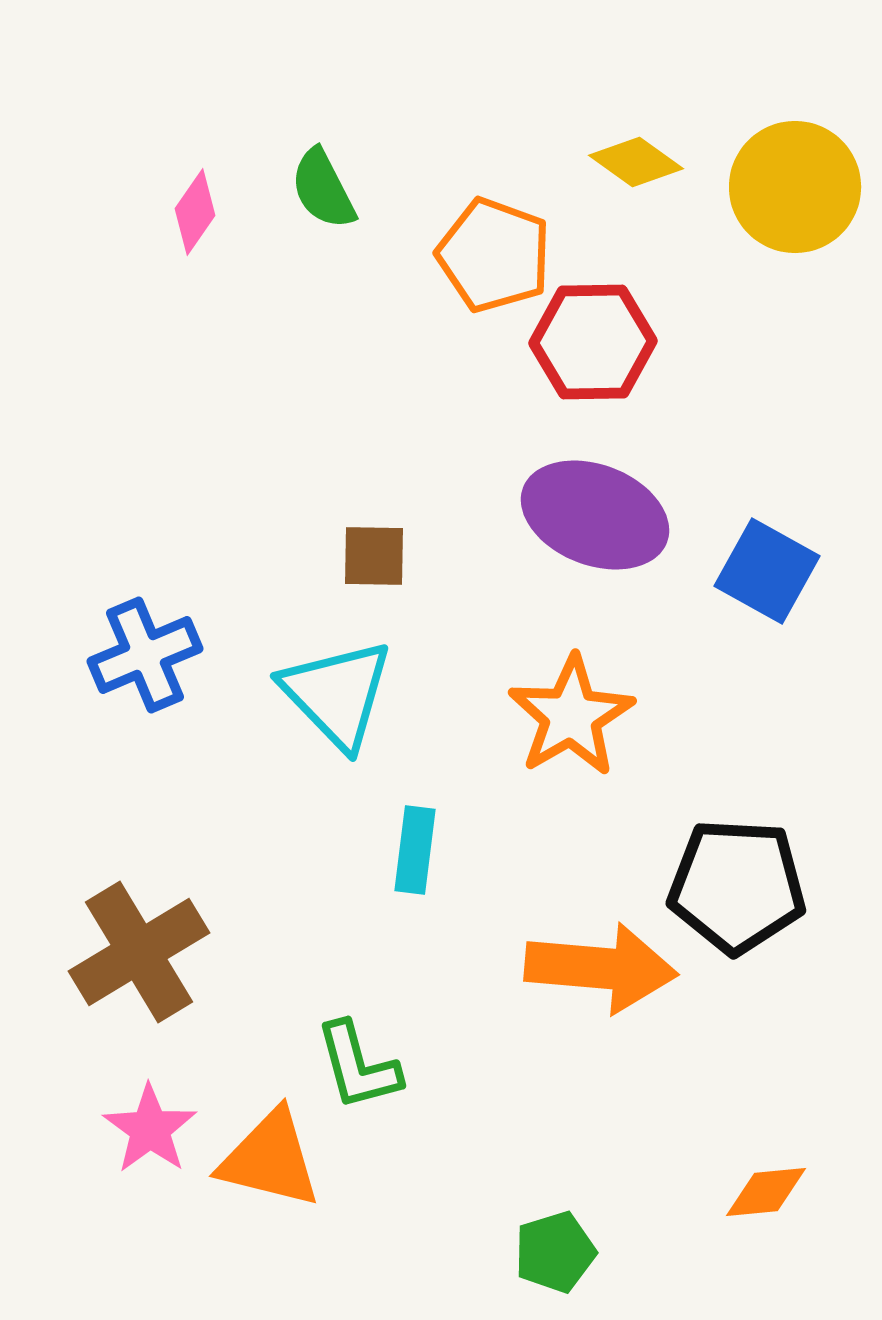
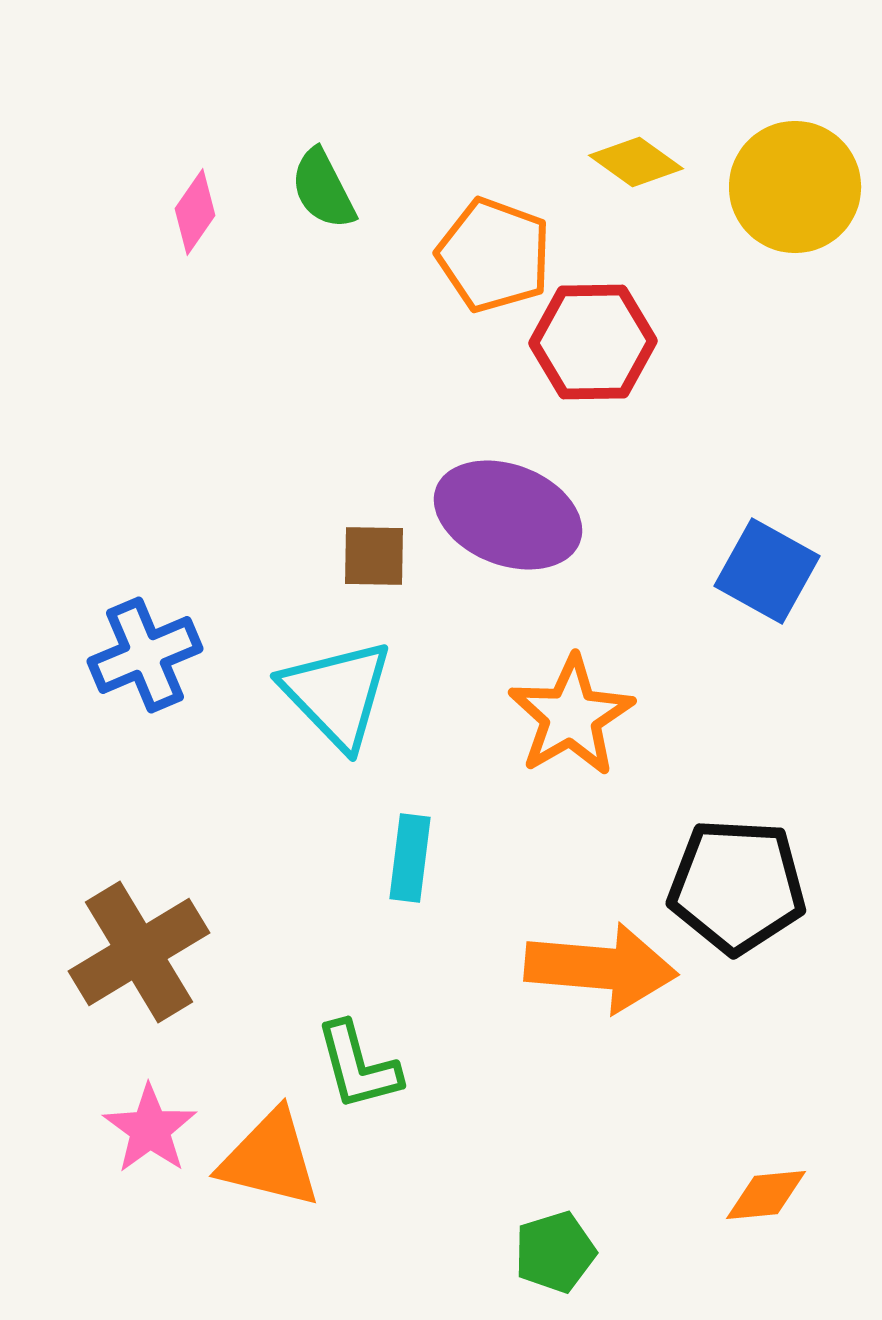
purple ellipse: moved 87 px left
cyan rectangle: moved 5 px left, 8 px down
orange diamond: moved 3 px down
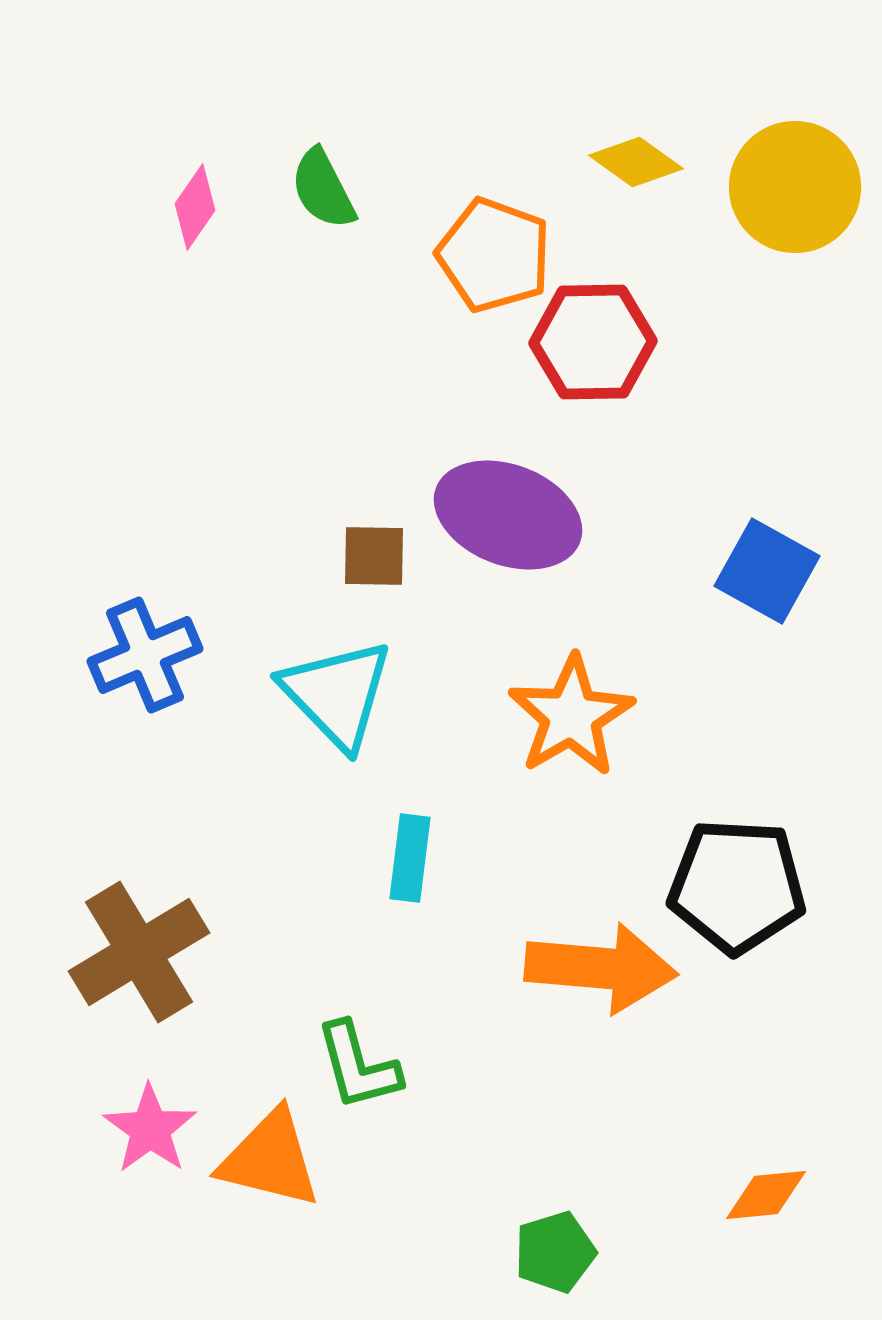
pink diamond: moved 5 px up
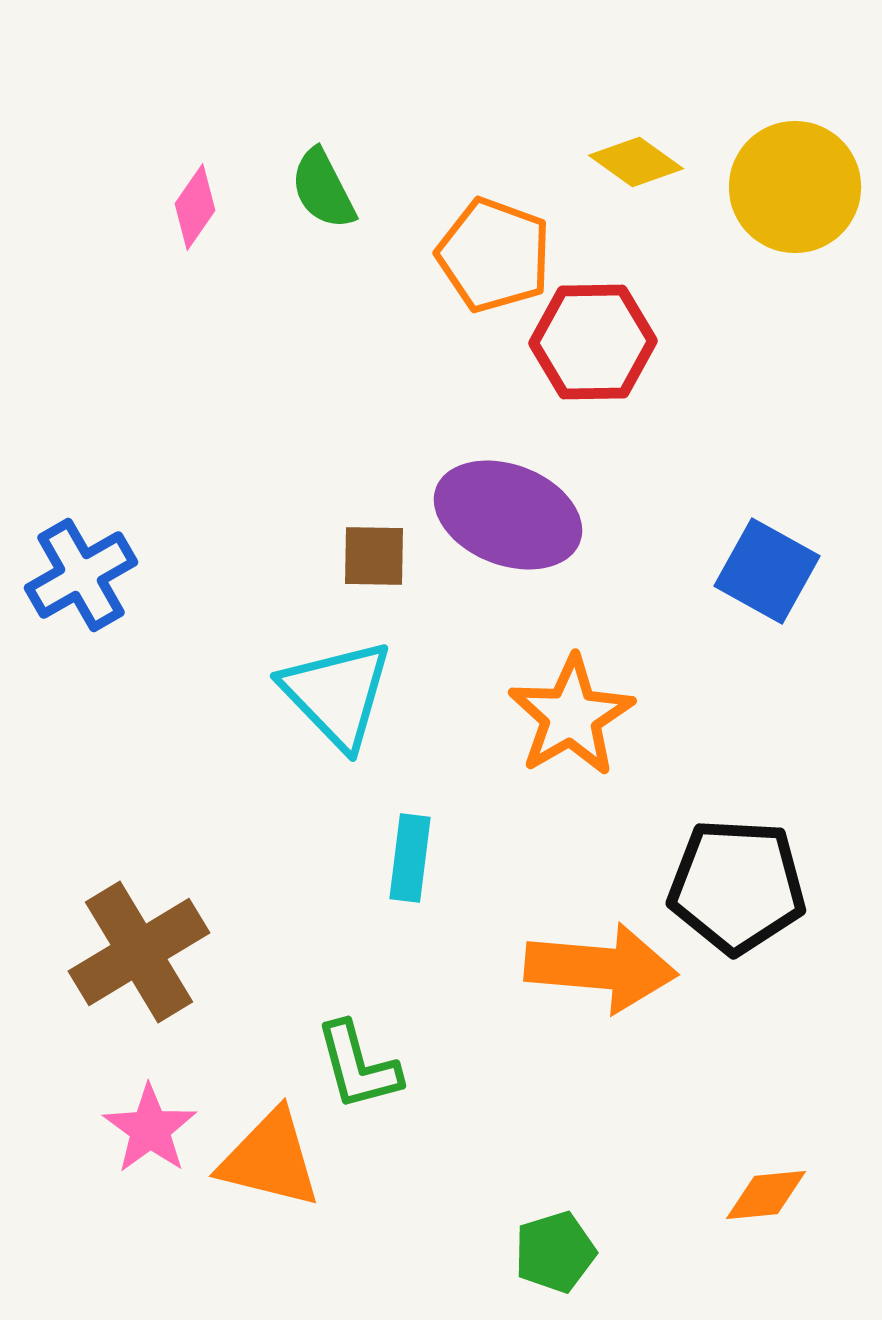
blue cross: moved 64 px left, 80 px up; rotated 7 degrees counterclockwise
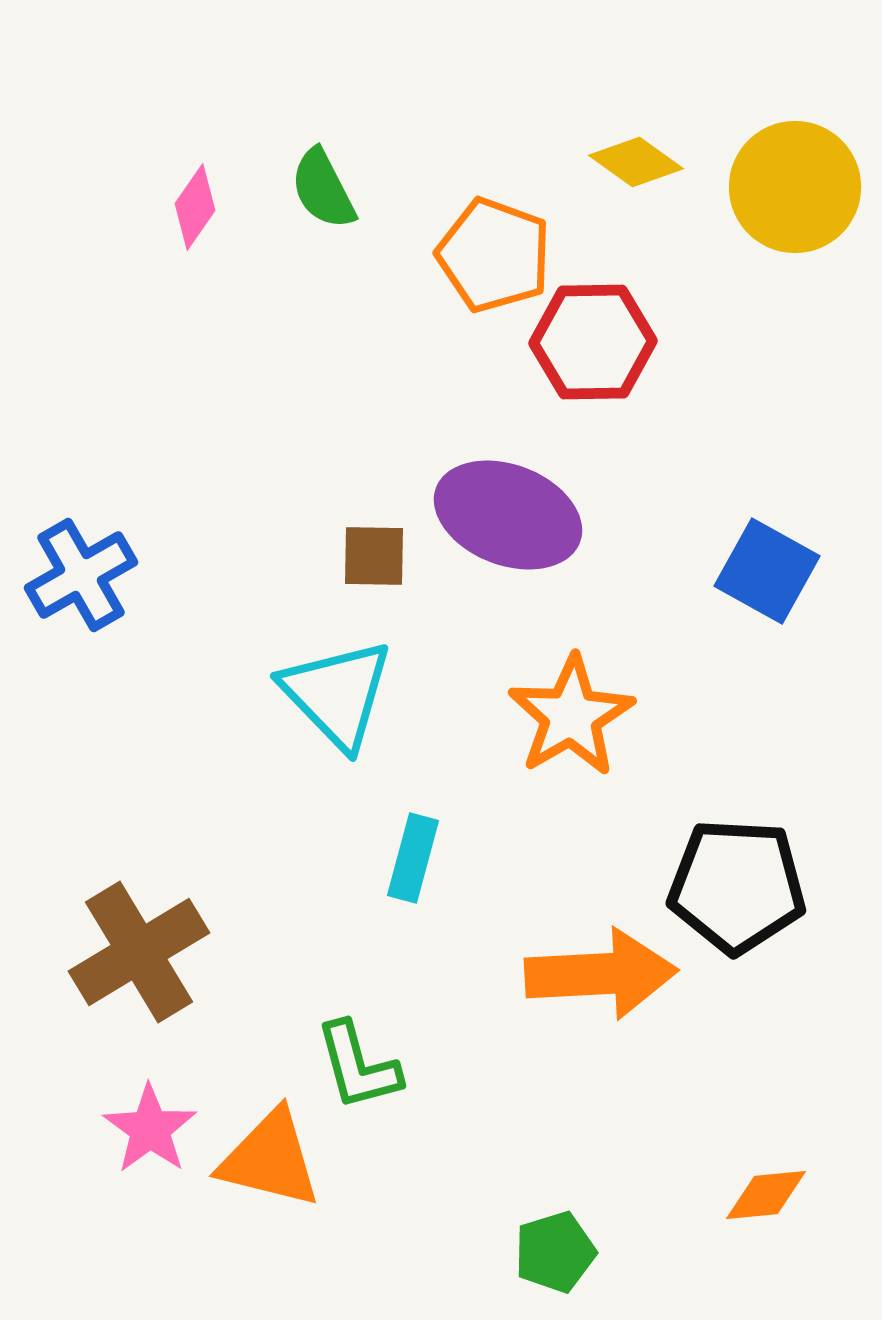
cyan rectangle: moved 3 px right; rotated 8 degrees clockwise
orange arrow: moved 6 px down; rotated 8 degrees counterclockwise
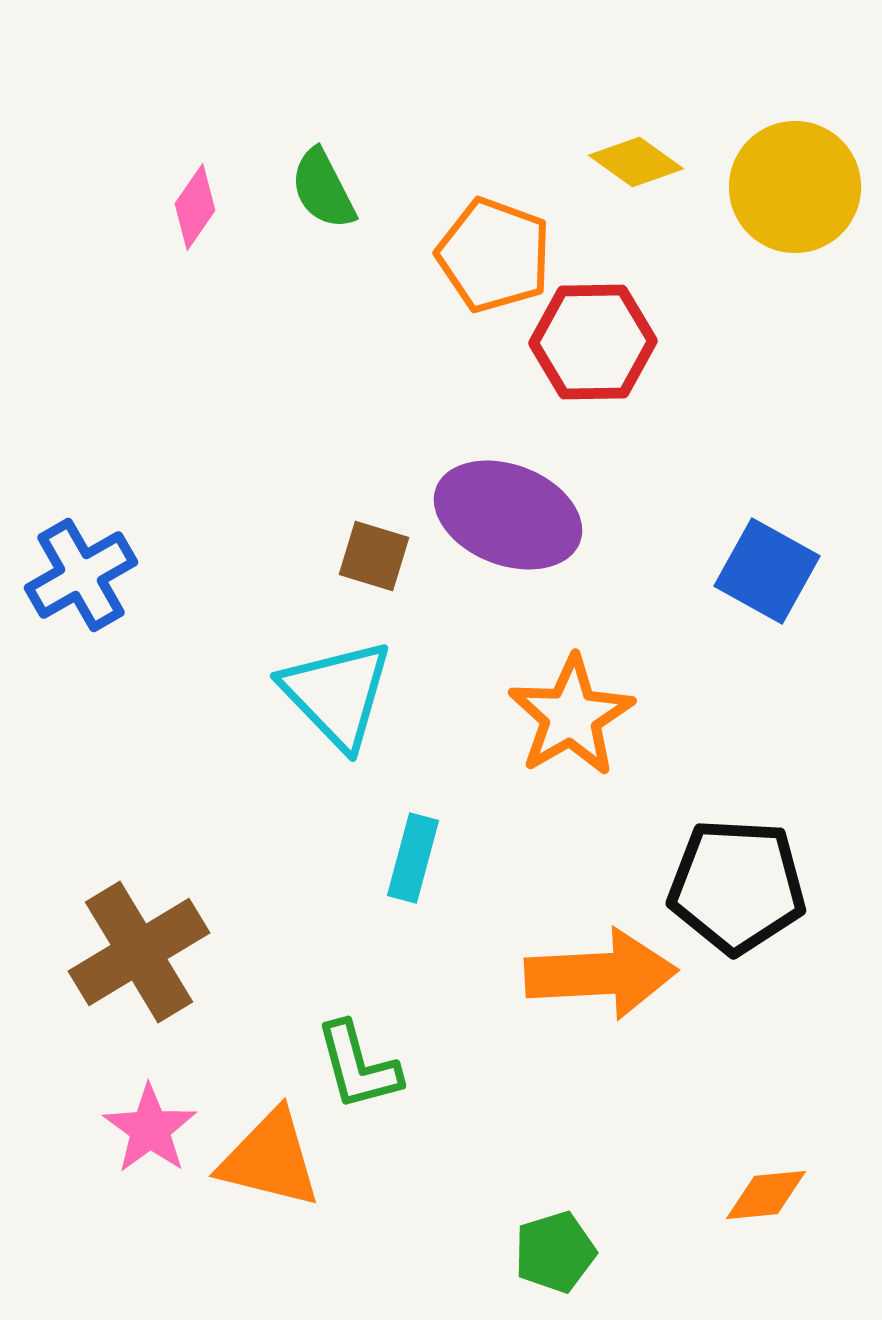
brown square: rotated 16 degrees clockwise
